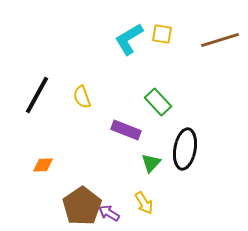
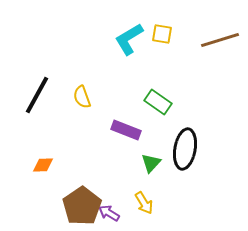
green rectangle: rotated 12 degrees counterclockwise
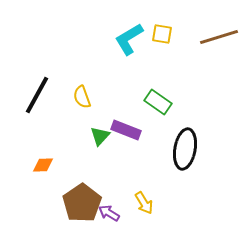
brown line: moved 1 px left, 3 px up
green triangle: moved 51 px left, 27 px up
brown pentagon: moved 3 px up
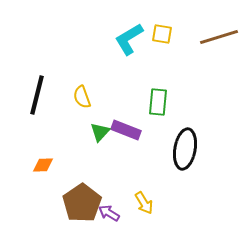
black line: rotated 15 degrees counterclockwise
green rectangle: rotated 60 degrees clockwise
green triangle: moved 4 px up
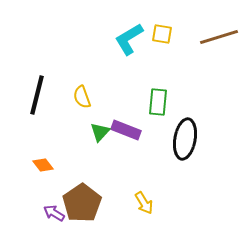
black ellipse: moved 10 px up
orange diamond: rotated 55 degrees clockwise
purple arrow: moved 55 px left
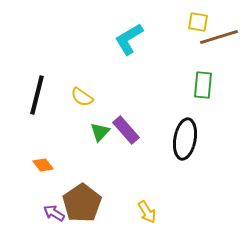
yellow square: moved 36 px right, 12 px up
yellow semicircle: rotated 35 degrees counterclockwise
green rectangle: moved 45 px right, 17 px up
purple rectangle: rotated 28 degrees clockwise
yellow arrow: moved 3 px right, 9 px down
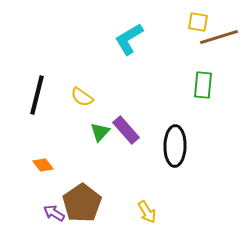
black ellipse: moved 10 px left, 7 px down; rotated 9 degrees counterclockwise
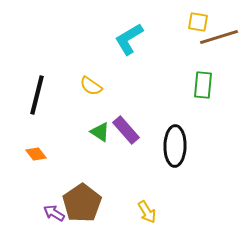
yellow semicircle: moved 9 px right, 11 px up
green triangle: rotated 40 degrees counterclockwise
orange diamond: moved 7 px left, 11 px up
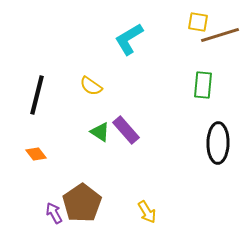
brown line: moved 1 px right, 2 px up
black ellipse: moved 43 px right, 3 px up
purple arrow: rotated 30 degrees clockwise
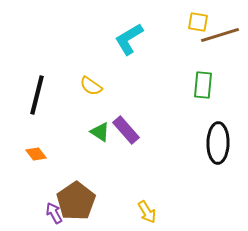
brown pentagon: moved 6 px left, 2 px up
